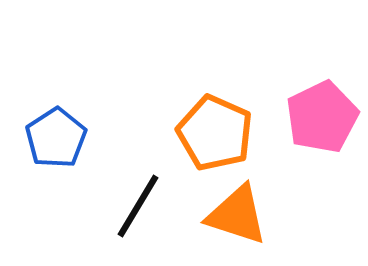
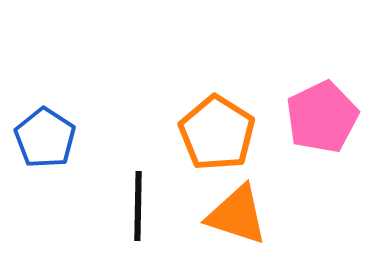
orange pentagon: moved 2 px right; rotated 8 degrees clockwise
blue pentagon: moved 11 px left; rotated 6 degrees counterclockwise
black line: rotated 30 degrees counterclockwise
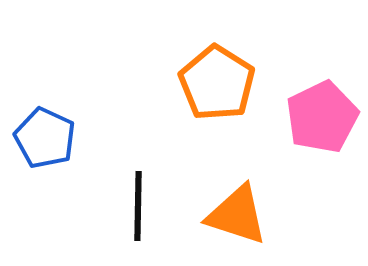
orange pentagon: moved 50 px up
blue pentagon: rotated 8 degrees counterclockwise
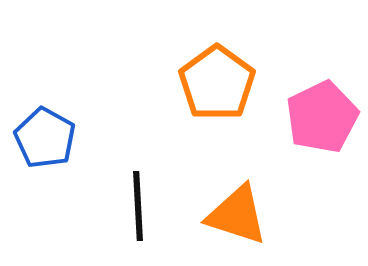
orange pentagon: rotated 4 degrees clockwise
blue pentagon: rotated 4 degrees clockwise
black line: rotated 4 degrees counterclockwise
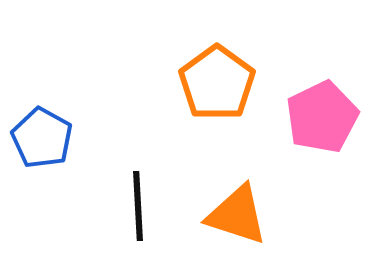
blue pentagon: moved 3 px left
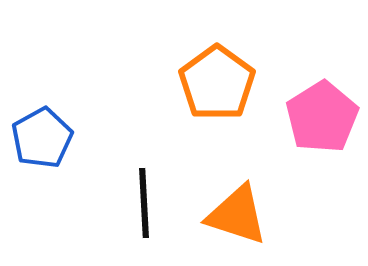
pink pentagon: rotated 6 degrees counterclockwise
blue pentagon: rotated 14 degrees clockwise
black line: moved 6 px right, 3 px up
